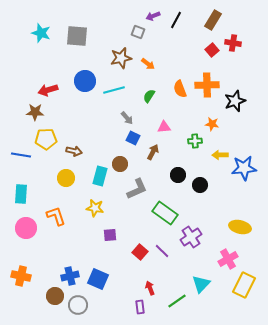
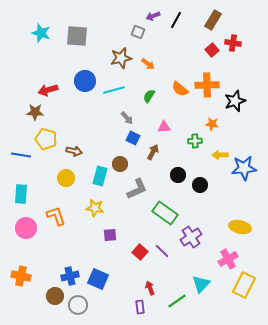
orange semicircle at (180, 89): rotated 30 degrees counterclockwise
yellow pentagon at (46, 139): rotated 20 degrees clockwise
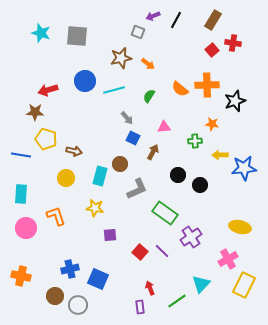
blue cross at (70, 276): moved 7 px up
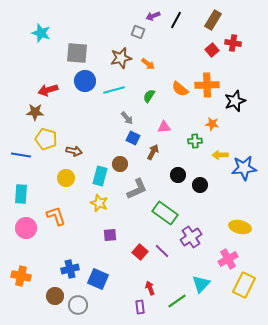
gray square at (77, 36): moved 17 px down
yellow star at (95, 208): moved 4 px right, 5 px up; rotated 12 degrees clockwise
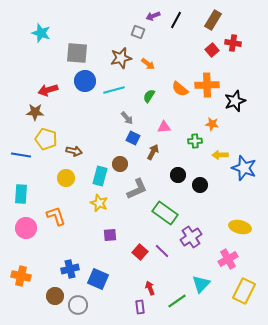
blue star at (244, 168): rotated 25 degrees clockwise
yellow rectangle at (244, 285): moved 6 px down
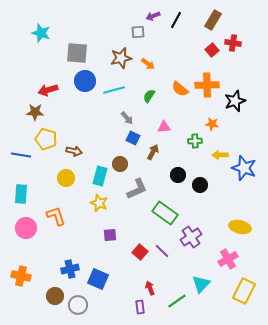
gray square at (138, 32): rotated 24 degrees counterclockwise
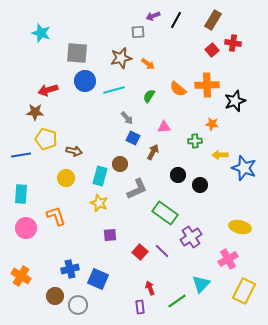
orange semicircle at (180, 89): moved 2 px left
blue line at (21, 155): rotated 18 degrees counterclockwise
orange cross at (21, 276): rotated 18 degrees clockwise
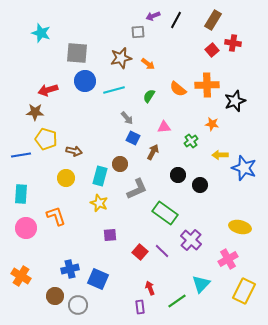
green cross at (195, 141): moved 4 px left; rotated 32 degrees counterclockwise
purple cross at (191, 237): moved 3 px down; rotated 15 degrees counterclockwise
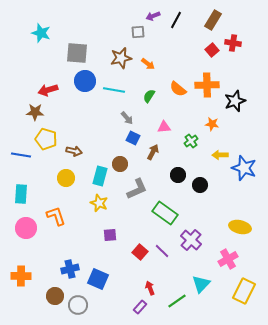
cyan line at (114, 90): rotated 25 degrees clockwise
blue line at (21, 155): rotated 18 degrees clockwise
orange cross at (21, 276): rotated 30 degrees counterclockwise
purple rectangle at (140, 307): rotated 48 degrees clockwise
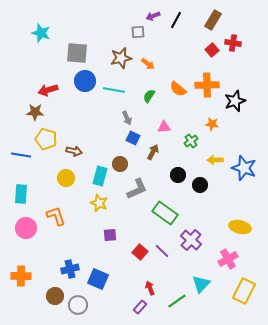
gray arrow at (127, 118): rotated 16 degrees clockwise
yellow arrow at (220, 155): moved 5 px left, 5 px down
